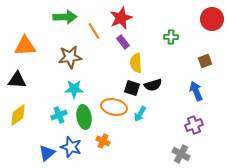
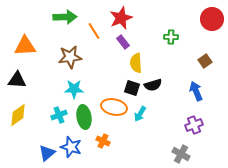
brown square: rotated 16 degrees counterclockwise
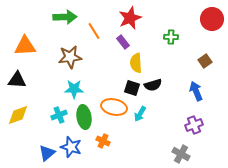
red star: moved 9 px right
yellow diamond: rotated 15 degrees clockwise
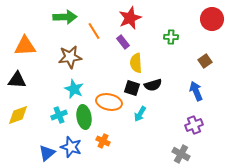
cyan star: rotated 24 degrees clockwise
orange ellipse: moved 5 px left, 5 px up
